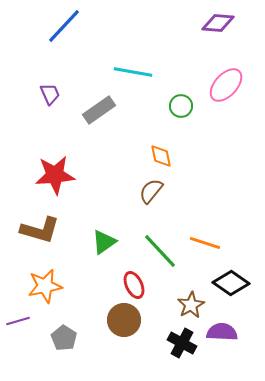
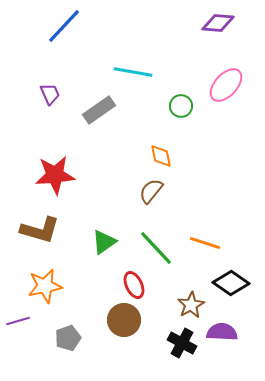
green line: moved 4 px left, 3 px up
gray pentagon: moved 4 px right; rotated 20 degrees clockwise
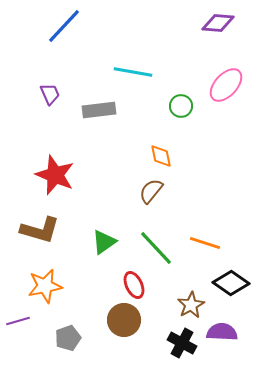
gray rectangle: rotated 28 degrees clockwise
red star: rotated 27 degrees clockwise
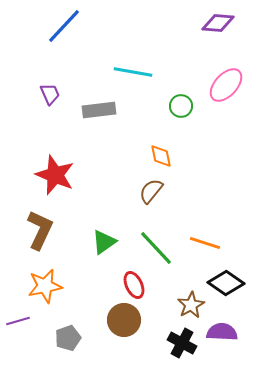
brown L-shape: rotated 81 degrees counterclockwise
black diamond: moved 5 px left
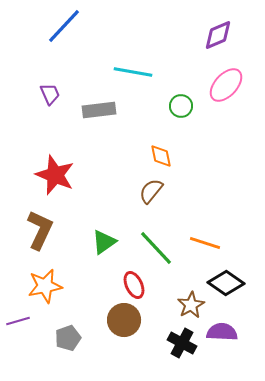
purple diamond: moved 12 px down; rotated 28 degrees counterclockwise
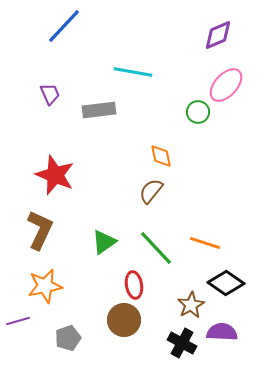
green circle: moved 17 px right, 6 px down
red ellipse: rotated 16 degrees clockwise
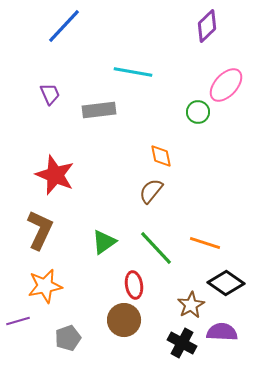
purple diamond: moved 11 px left, 9 px up; rotated 20 degrees counterclockwise
